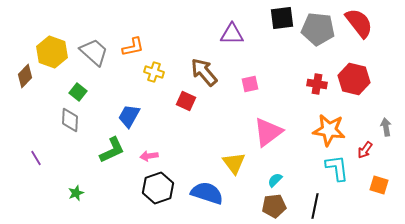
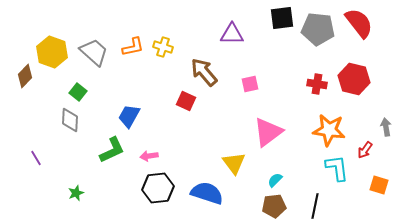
yellow cross: moved 9 px right, 25 px up
black hexagon: rotated 12 degrees clockwise
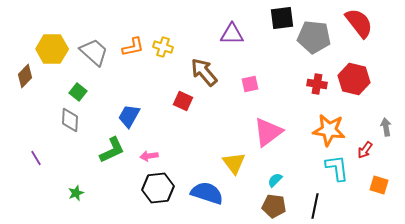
gray pentagon: moved 4 px left, 8 px down
yellow hexagon: moved 3 px up; rotated 20 degrees counterclockwise
red square: moved 3 px left
brown pentagon: rotated 15 degrees clockwise
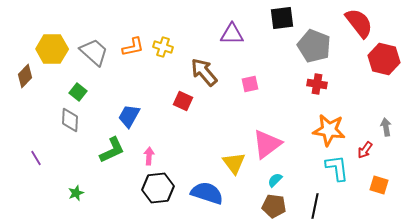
gray pentagon: moved 9 px down; rotated 16 degrees clockwise
red hexagon: moved 30 px right, 20 px up
pink triangle: moved 1 px left, 12 px down
pink arrow: rotated 102 degrees clockwise
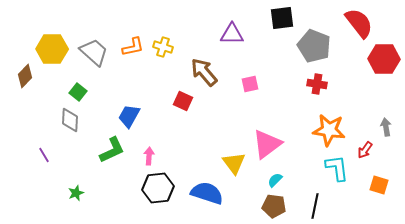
red hexagon: rotated 12 degrees counterclockwise
purple line: moved 8 px right, 3 px up
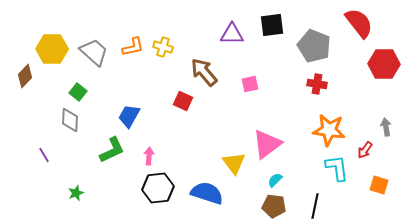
black square: moved 10 px left, 7 px down
red hexagon: moved 5 px down
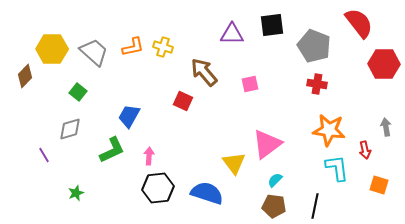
gray diamond: moved 9 px down; rotated 70 degrees clockwise
red arrow: rotated 48 degrees counterclockwise
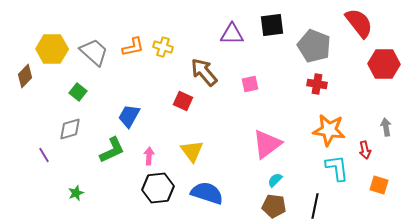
yellow triangle: moved 42 px left, 12 px up
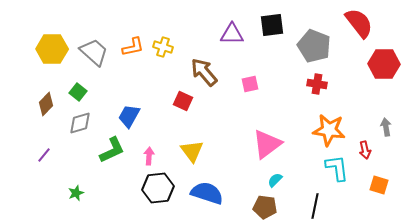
brown diamond: moved 21 px right, 28 px down
gray diamond: moved 10 px right, 6 px up
purple line: rotated 70 degrees clockwise
brown pentagon: moved 9 px left, 1 px down
